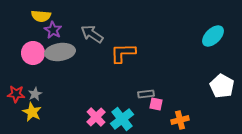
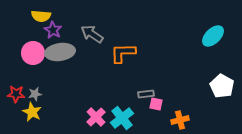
gray star: rotated 16 degrees clockwise
cyan cross: moved 1 px up
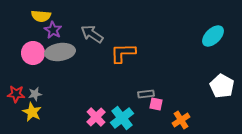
orange cross: moved 1 px right; rotated 18 degrees counterclockwise
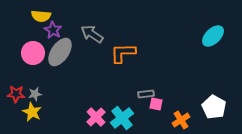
gray ellipse: rotated 48 degrees counterclockwise
white pentagon: moved 8 px left, 21 px down
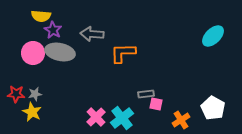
gray arrow: rotated 30 degrees counterclockwise
gray ellipse: rotated 68 degrees clockwise
white pentagon: moved 1 px left, 1 px down
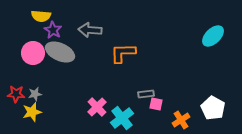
gray arrow: moved 2 px left, 4 px up
gray ellipse: rotated 12 degrees clockwise
yellow star: rotated 30 degrees clockwise
pink cross: moved 1 px right, 10 px up
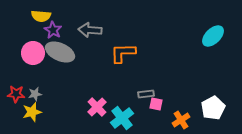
white pentagon: rotated 15 degrees clockwise
